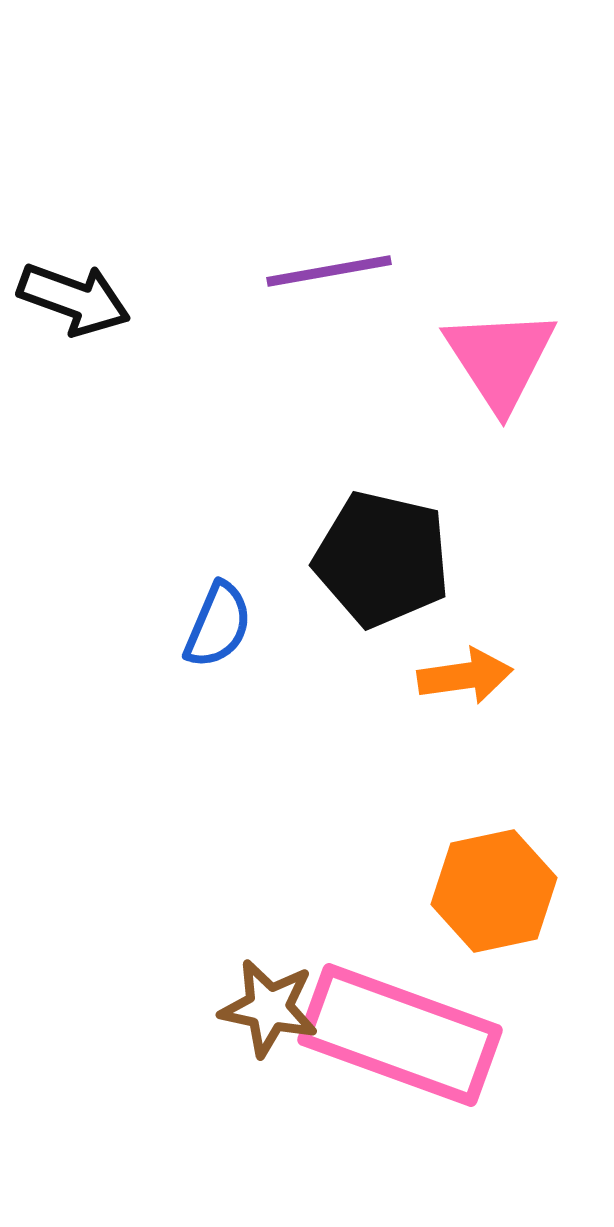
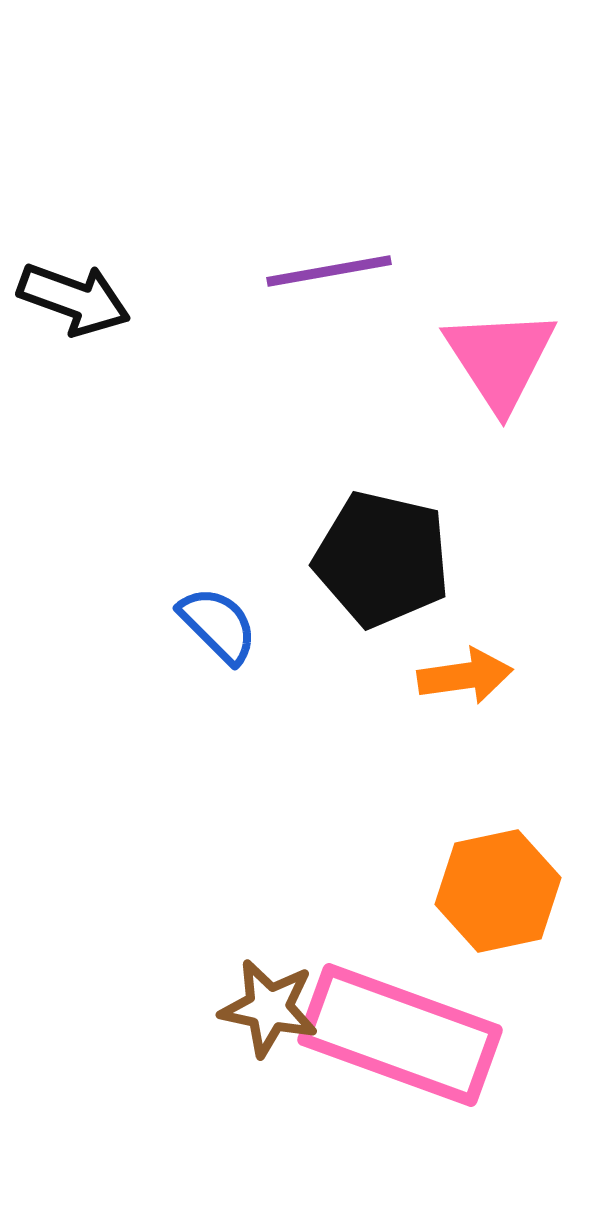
blue semicircle: rotated 68 degrees counterclockwise
orange hexagon: moved 4 px right
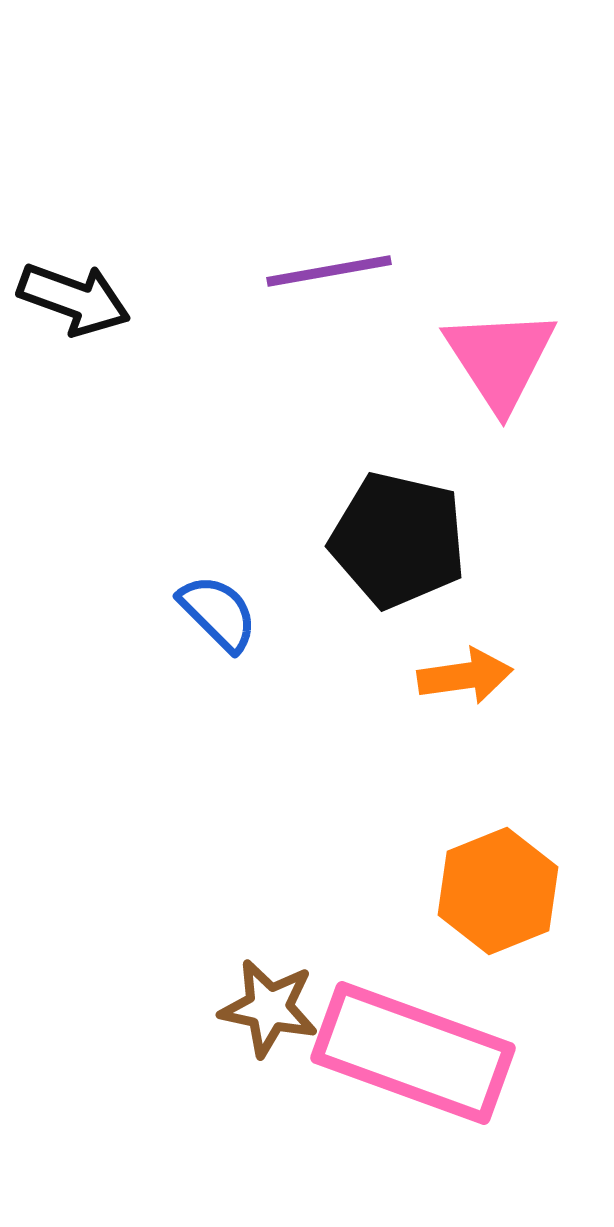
black pentagon: moved 16 px right, 19 px up
blue semicircle: moved 12 px up
orange hexagon: rotated 10 degrees counterclockwise
pink rectangle: moved 13 px right, 18 px down
